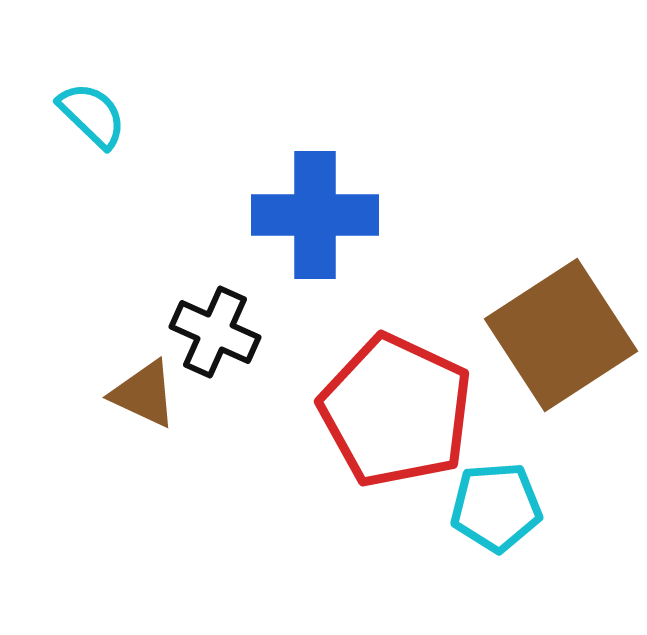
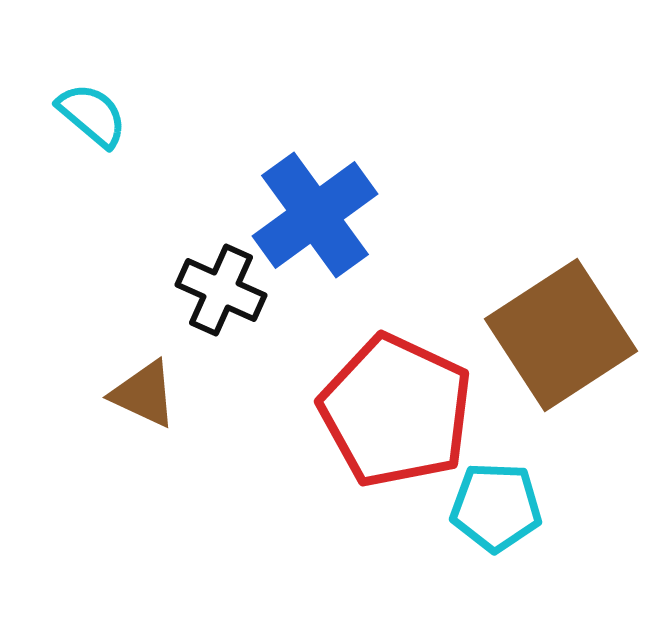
cyan semicircle: rotated 4 degrees counterclockwise
blue cross: rotated 36 degrees counterclockwise
black cross: moved 6 px right, 42 px up
cyan pentagon: rotated 6 degrees clockwise
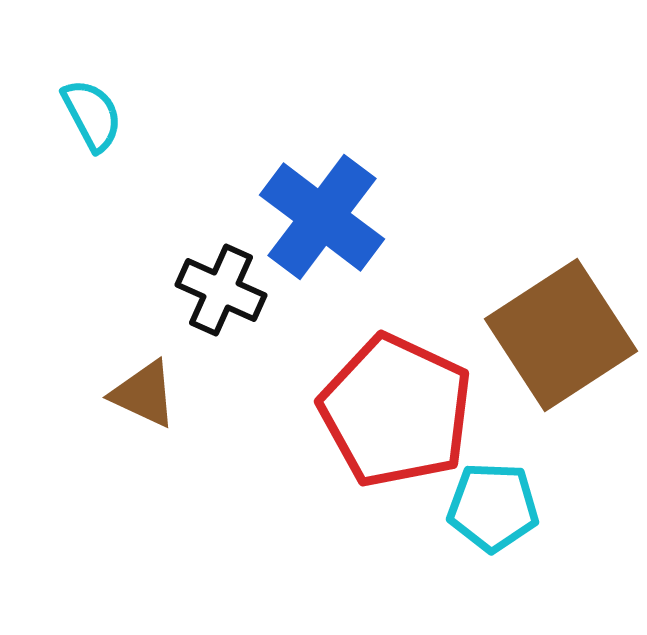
cyan semicircle: rotated 22 degrees clockwise
blue cross: moved 7 px right, 2 px down; rotated 17 degrees counterclockwise
cyan pentagon: moved 3 px left
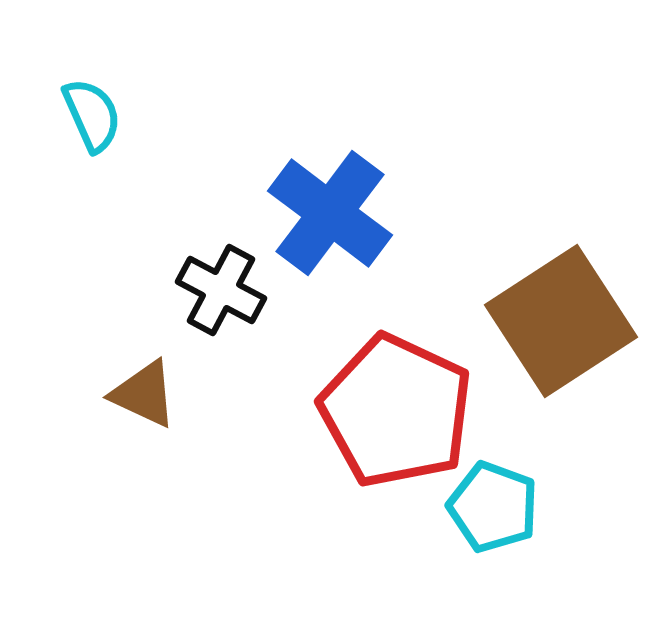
cyan semicircle: rotated 4 degrees clockwise
blue cross: moved 8 px right, 4 px up
black cross: rotated 4 degrees clockwise
brown square: moved 14 px up
cyan pentagon: rotated 18 degrees clockwise
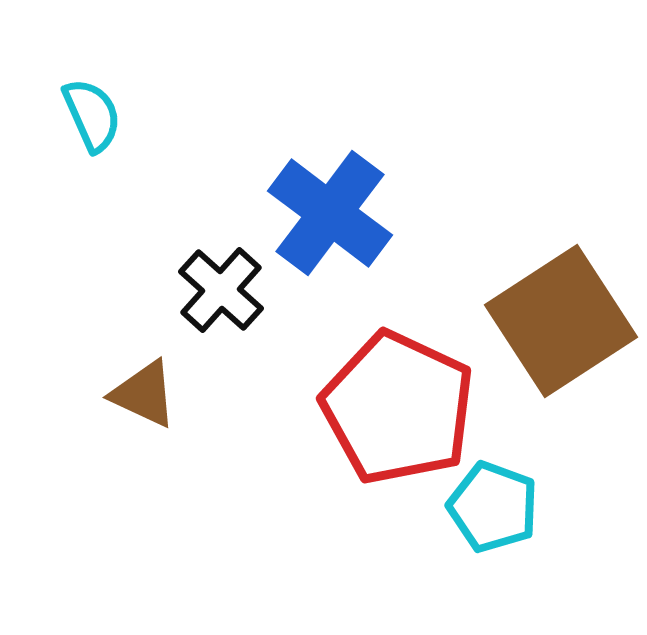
black cross: rotated 14 degrees clockwise
red pentagon: moved 2 px right, 3 px up
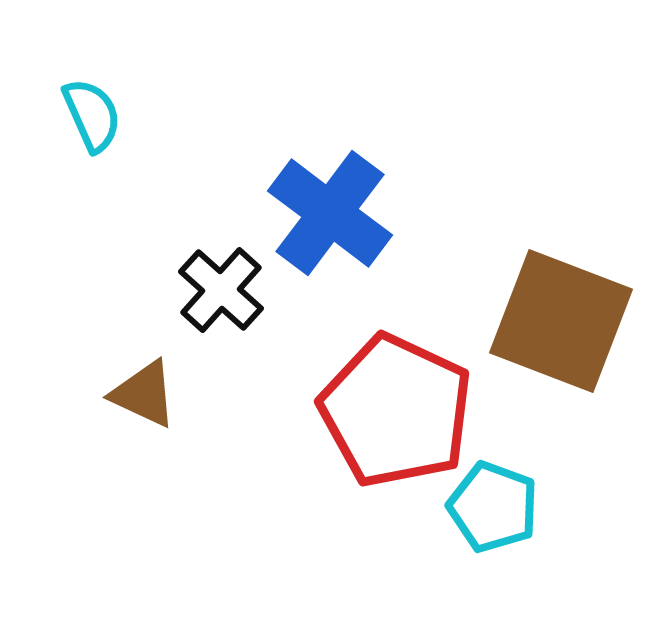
brown square: rotated 36 degrees counterclockwise
red pentagon: moved 2 px left, 3 px down
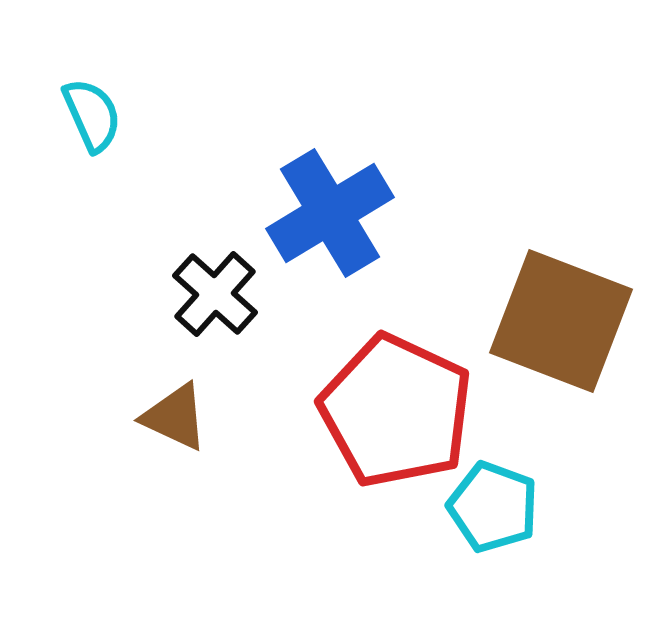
blue cross: rotated 22 degrees clockwise
black cross: moved 6 px left, 4 px down
brown triangle: moved 31 px right, 23 px down
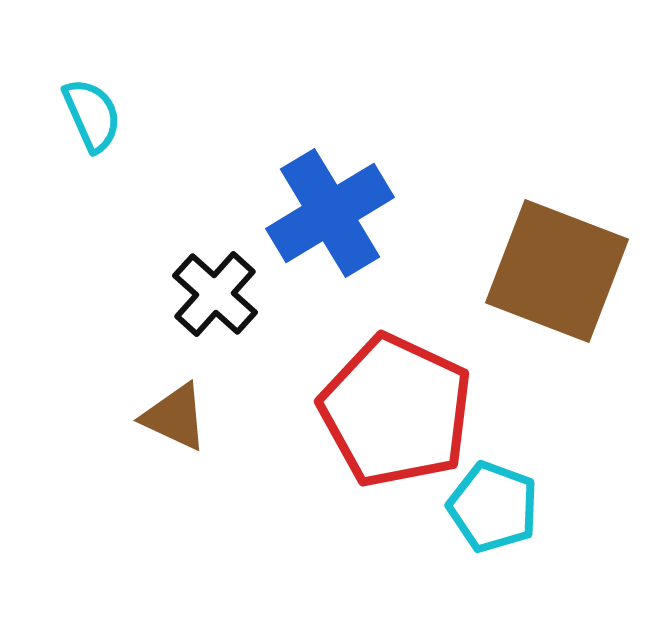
brown square: moved 4 px left, 50 px up
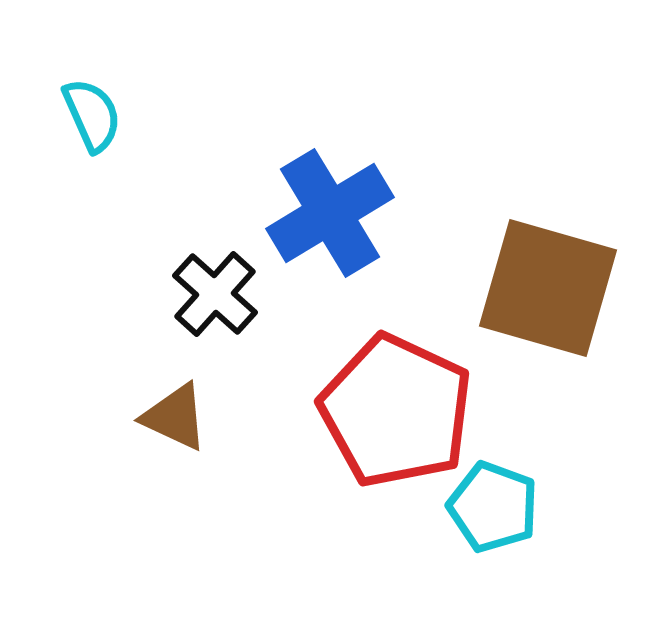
brown square: moved 9 px left, 17 px down; rotated 5 degrees counterclockwise
